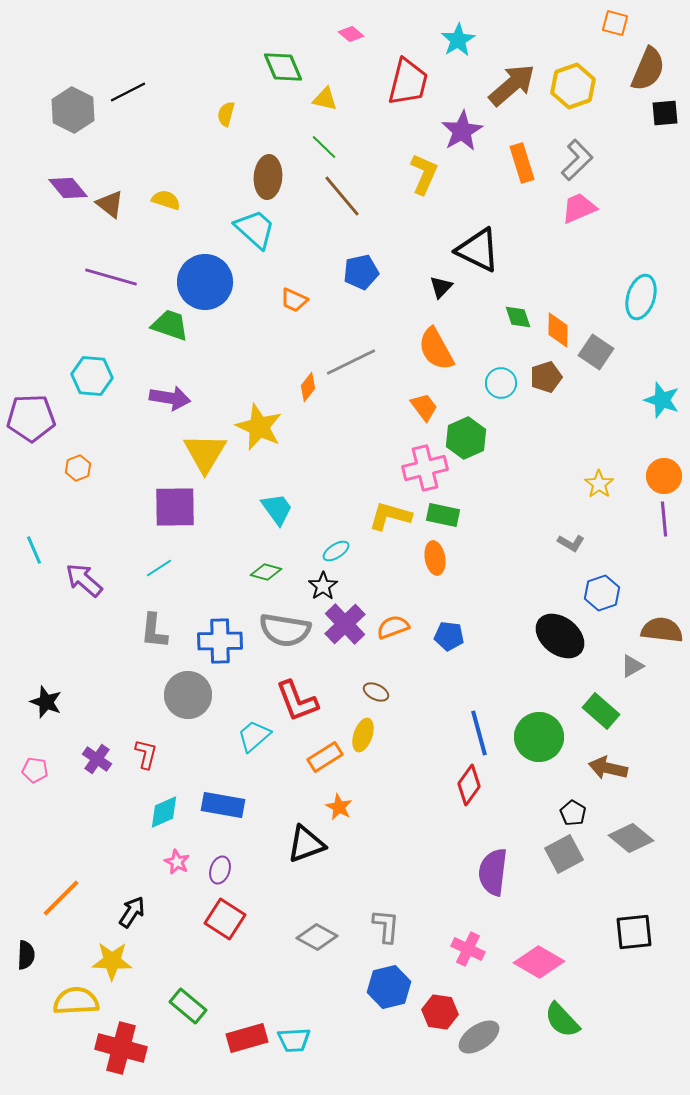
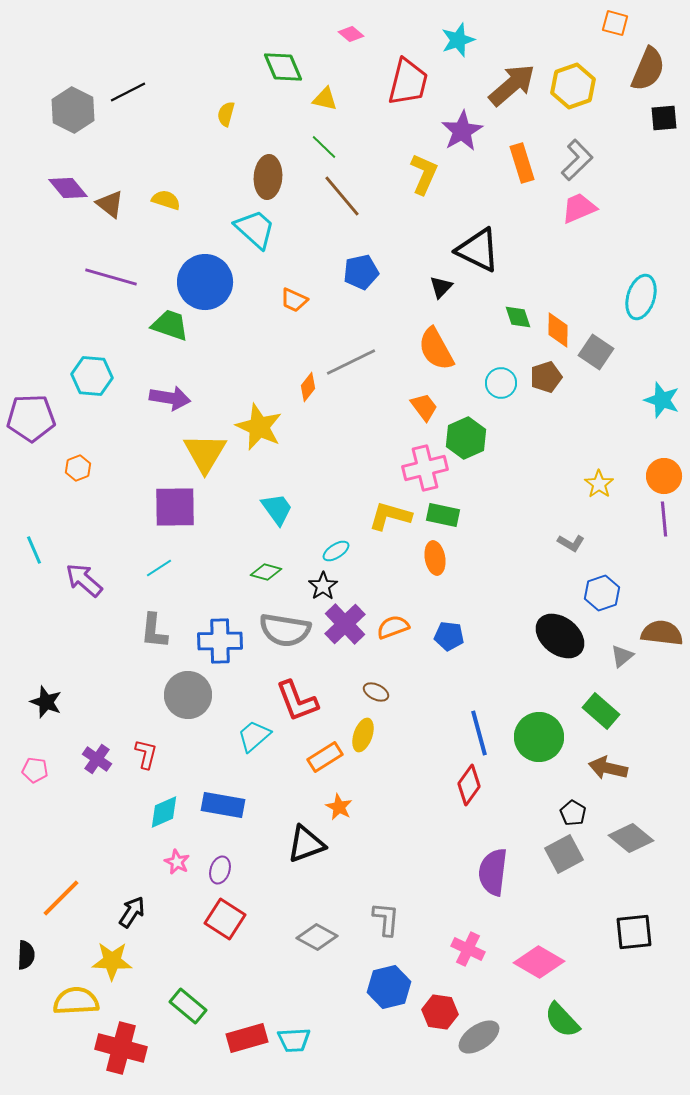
cyan star at (458, 40): rotated 12 degrees clockwise
black square at (665, 113): moved 1 px left, 5 px down
brown semicircle at (662, 630): moved 3 px down
gray triangle at (632, 666): moved 10 px left, 10 px up; rotated 10 degrees counterclockwise
gray L-shape at (386, 926): moved 7 px up
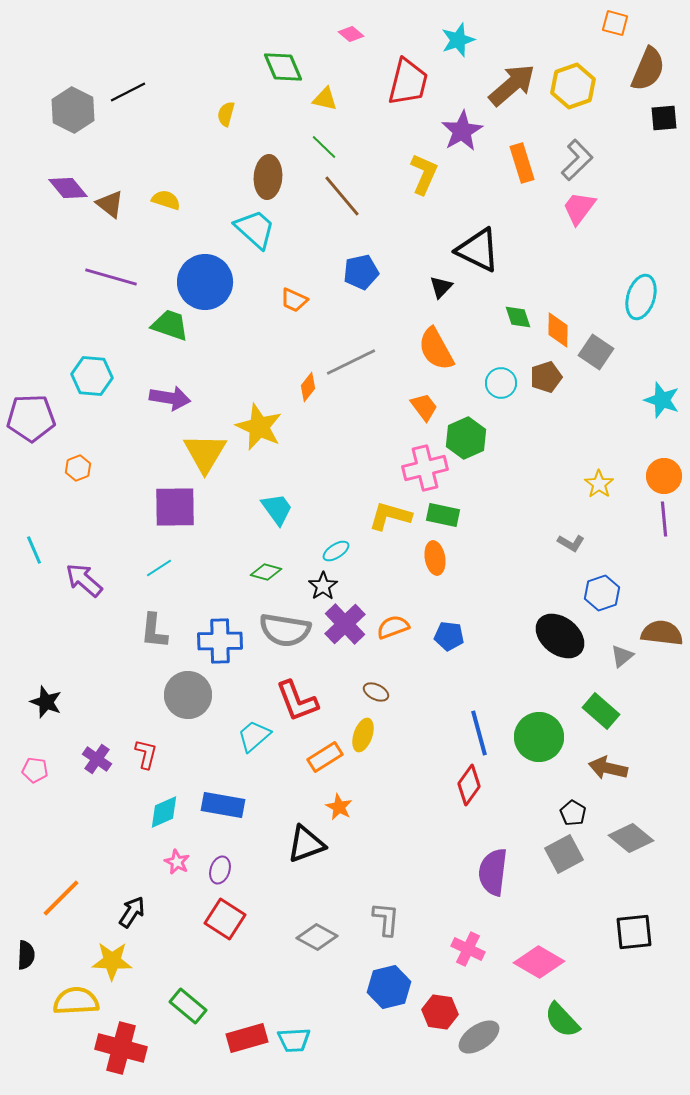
pink trapezoid at (579, 208): rotated 30 degrees counterclockwise
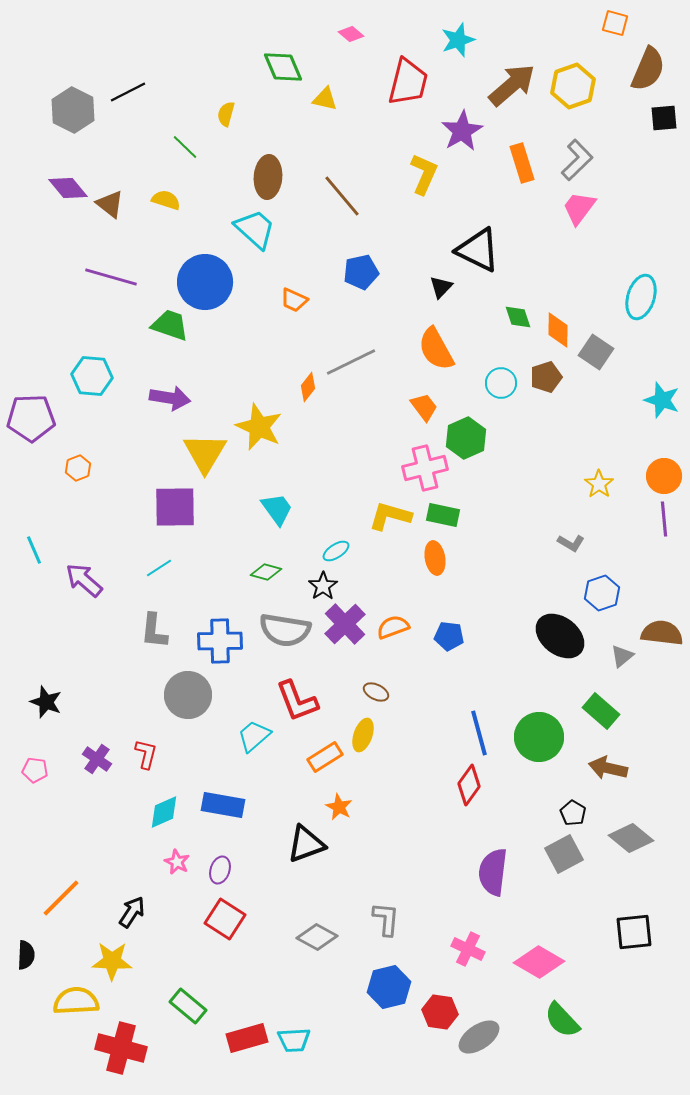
green line at (324, 147): moved 139 px left
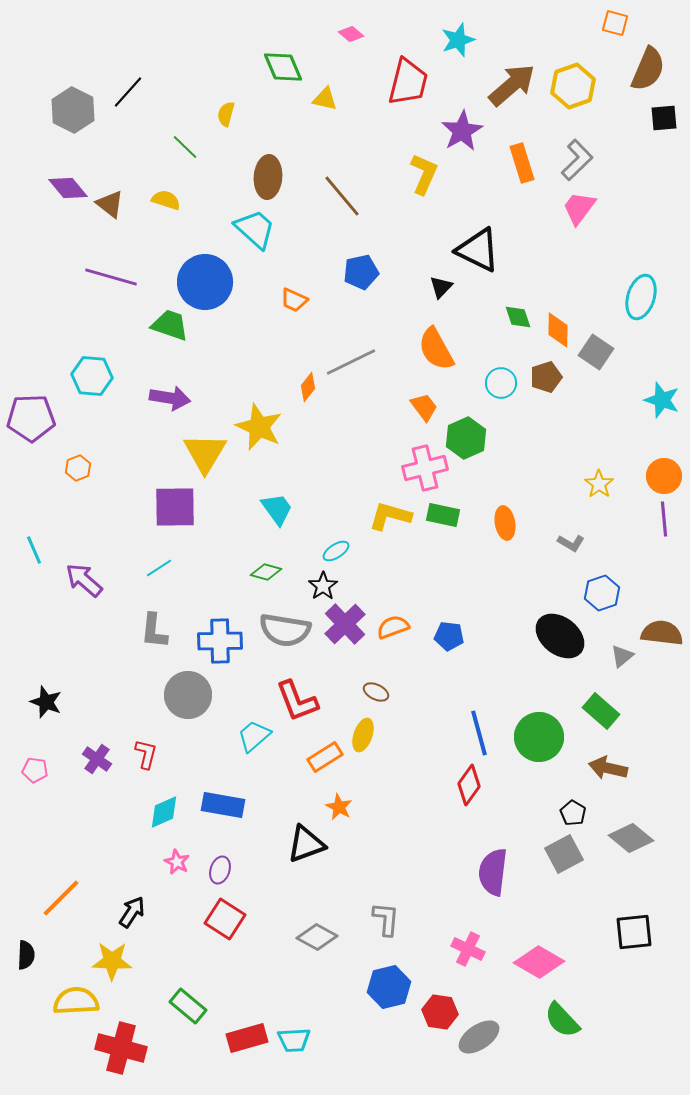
black line at (128, 92): rotated 21 degrees counterclockwise
orange ellipse at (435, 558): moved 70 px right, 35 px up
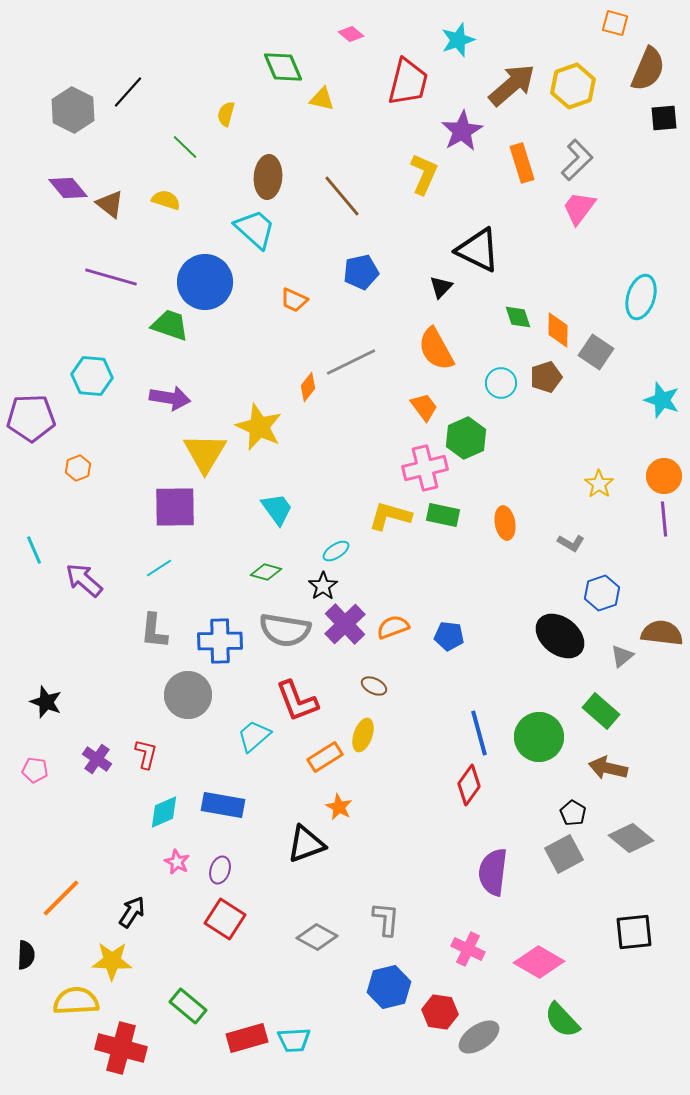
yellow triangle at (325, 99): moved 3 px left
brown ellipse at (376, 692): moved 2 px left, 6 px up
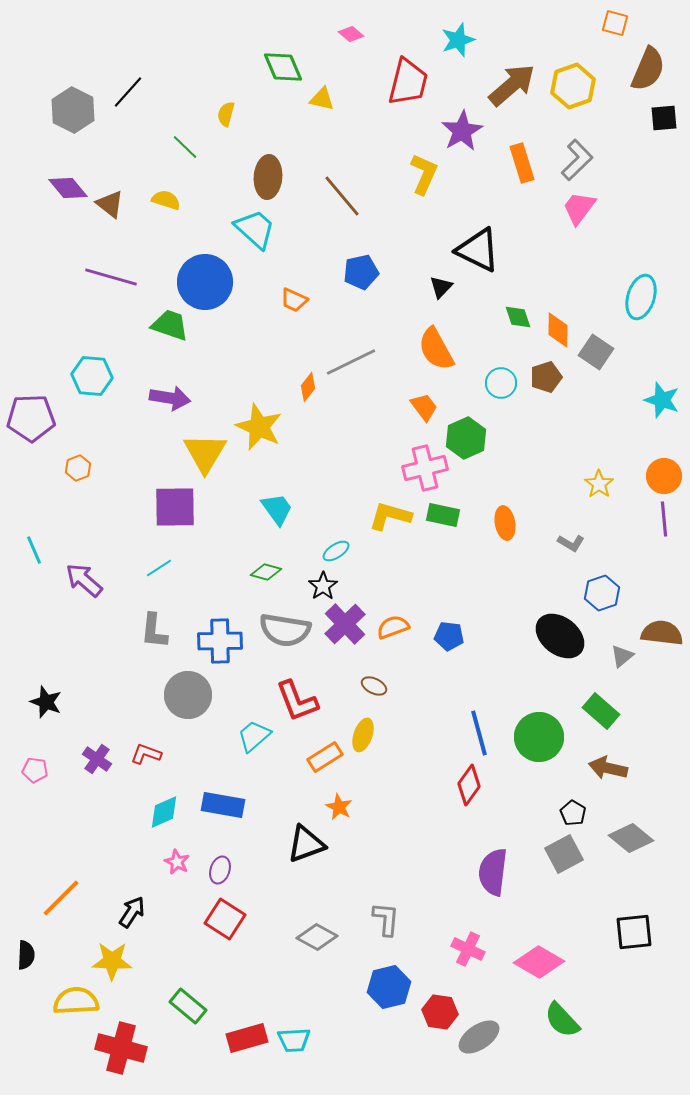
red L-shape at (146, 754): rotated 84 degrees counterclockwise
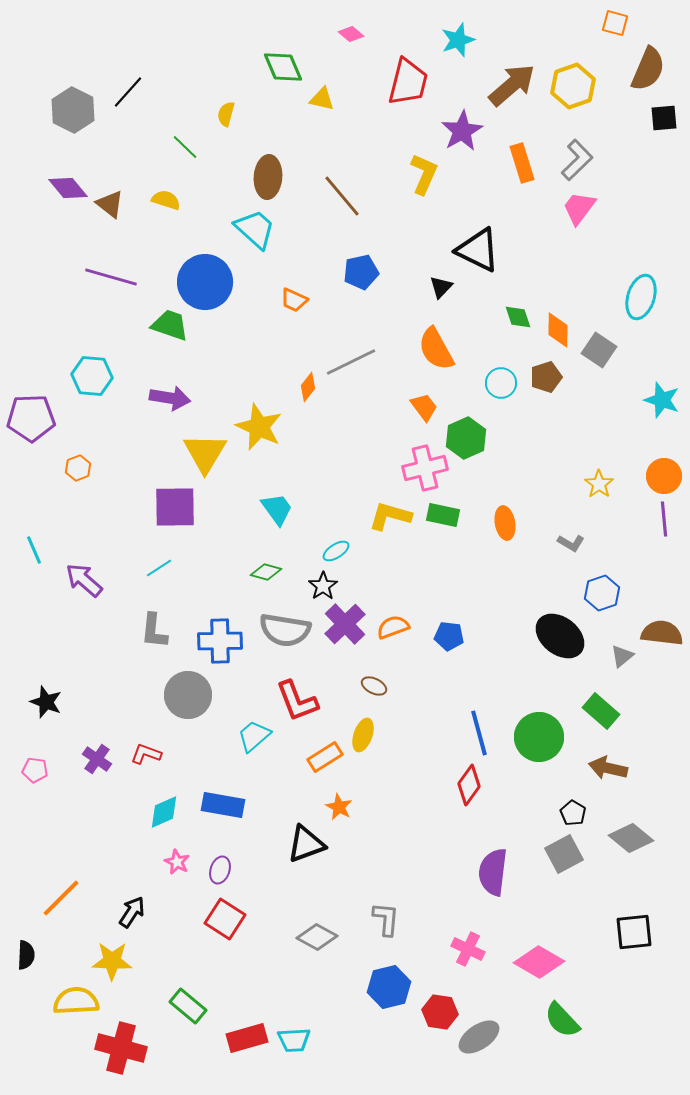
gray square at (596, 352): moved 3 px right, 2 px up
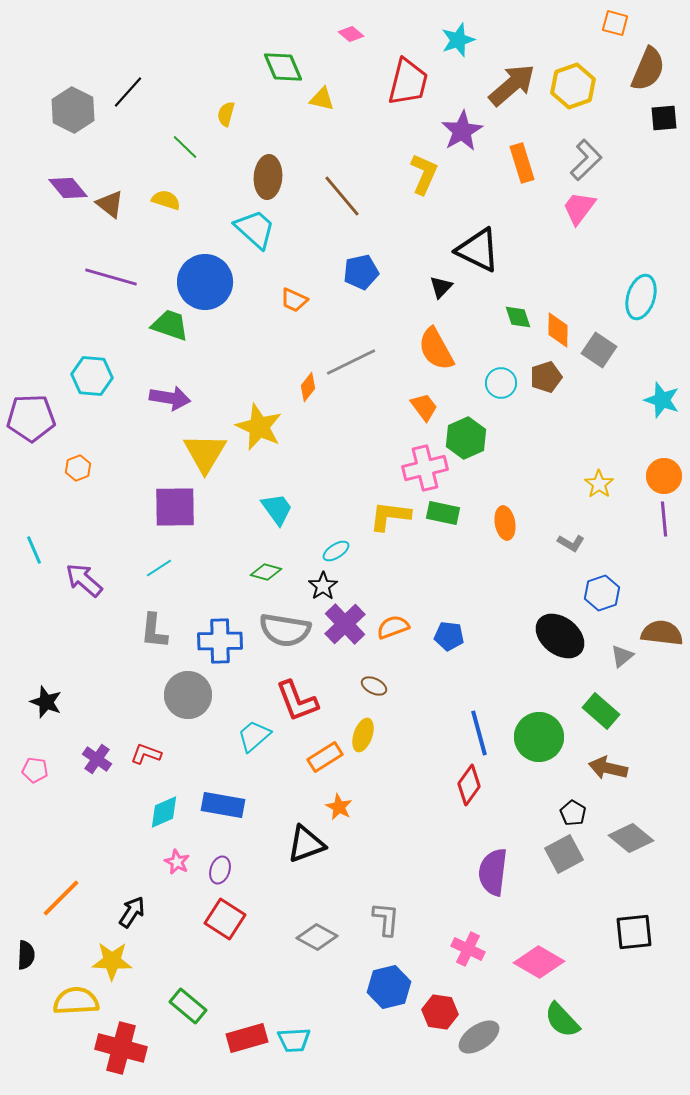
gray L-shape at (577, 160): moved 9 px right
green rectangle at (443, 515): moved 2 px up
yellow L-shape at (390, 516): rotated 9 degrees counterclockwise
